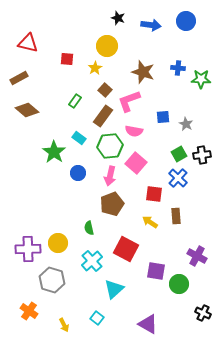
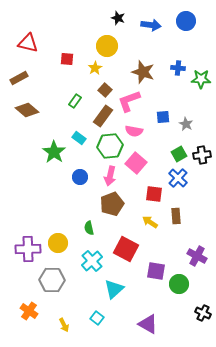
blue circle at (78, 173): moved 2 px right, 4 px down
gray hexagon at (52, 280): rotated 15 degrees counterclockwise
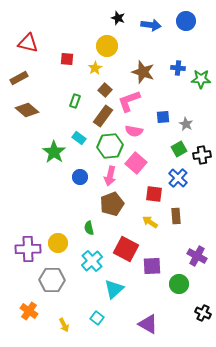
green rectangle at (75, 101): rotated 16 degrees counterclockwise
green square at (179, 154): moved 5 px up
purple square at (156, 271): moved 4 px left, 5 px up; rotated 12 degrees counterclockwise
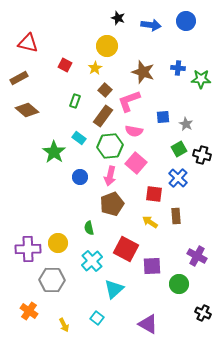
red square at (67, 59): moved 2 px left, 6 px down; rotated 24 degrees clockwise
black cross at (202, 155): rotated 24 degrees clockwise
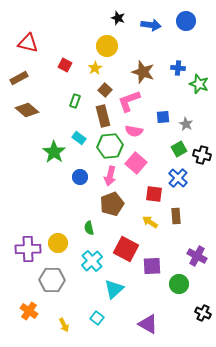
green star at (201, 79): moved 2 px left, 5 px down; rotated 18 degrees clockwise
brown rectangle at (103, 116): rotated 50 degrees counterclockwise
